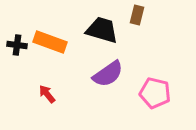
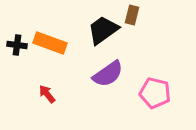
brown rectangle: moved 5 px left
black trapezoid: moved 1 px right; rotated 52 degrees counterclockwise
orange rectangle: moved 1 px down
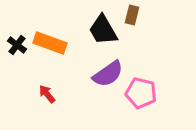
black trapezoid: rotated 84 degrees counterclockwise
black cross: rotated 30 degrees clockwise
pink pentagon: moved 14 px left
